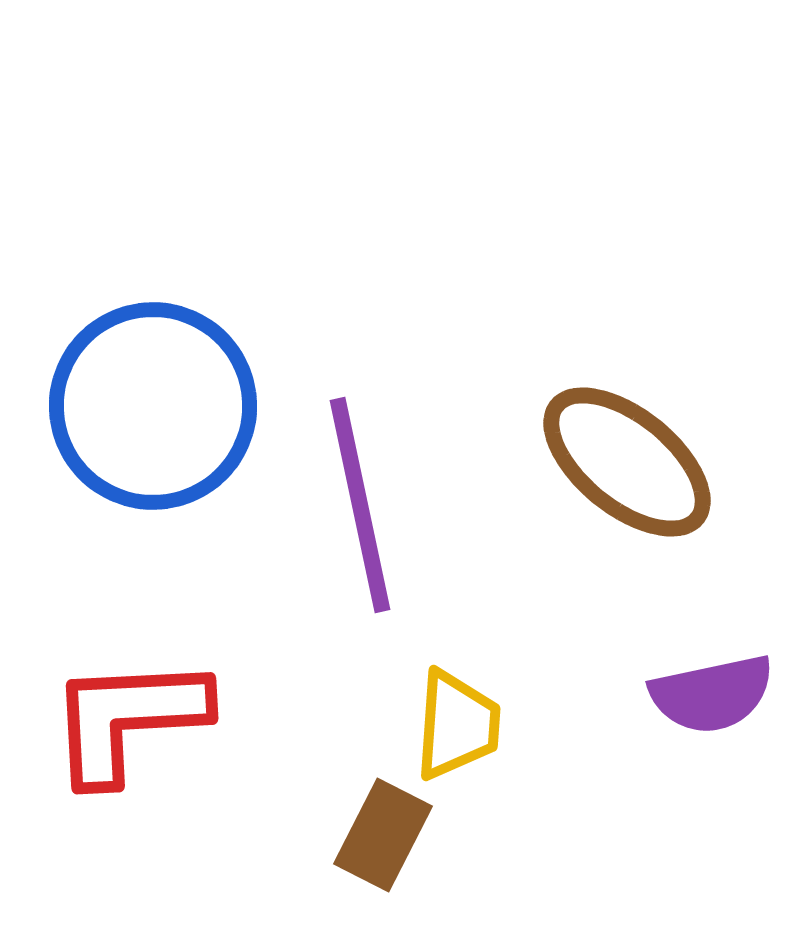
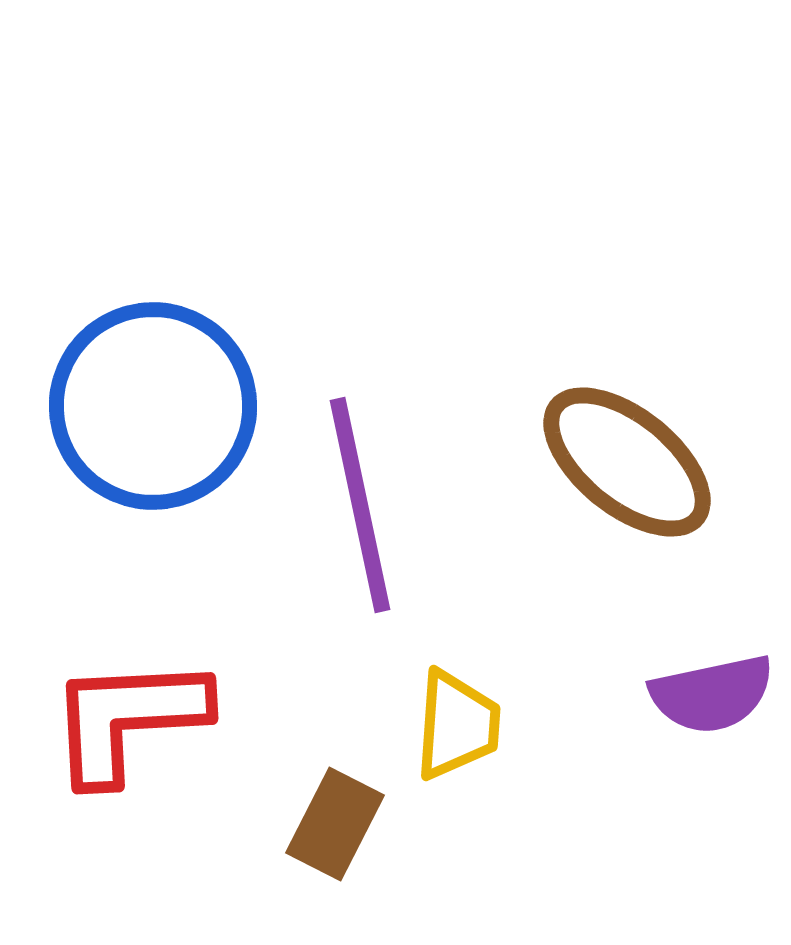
brown rectangle: moved 48 px left, 11 px up
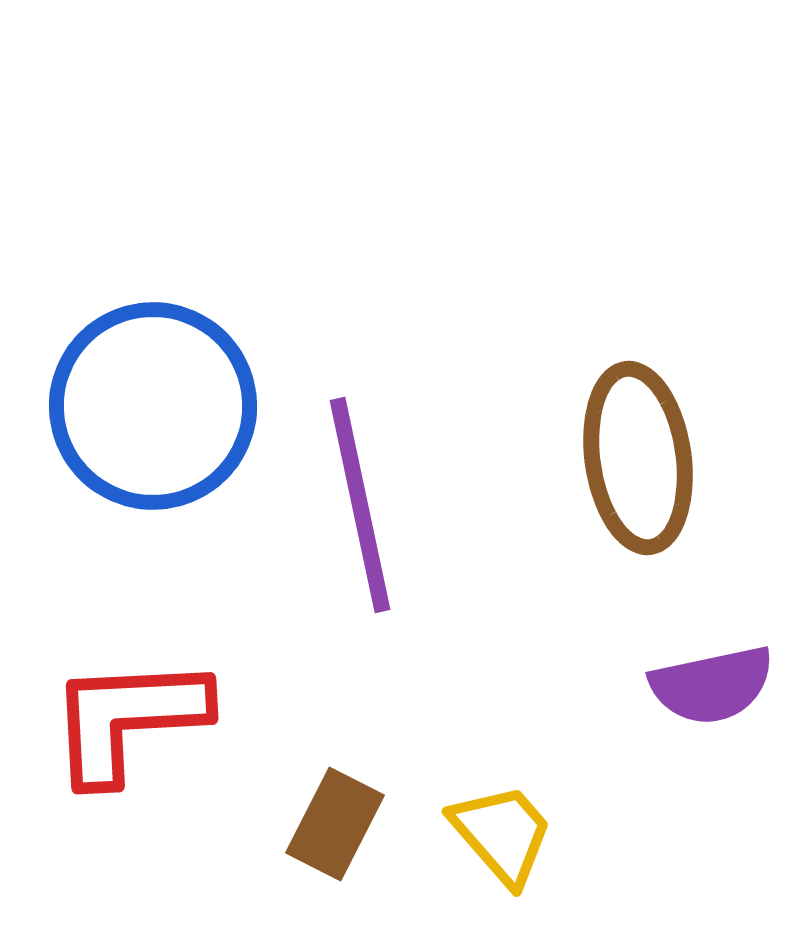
brown ellipse: moved 11 px right, 4 px up; rotated 43 degrees clockwise
purple semicircle: moved 9 px up
yellow trapezoid: moved 45 px right, 109 px down; rotated 45 degrees counterclockwise
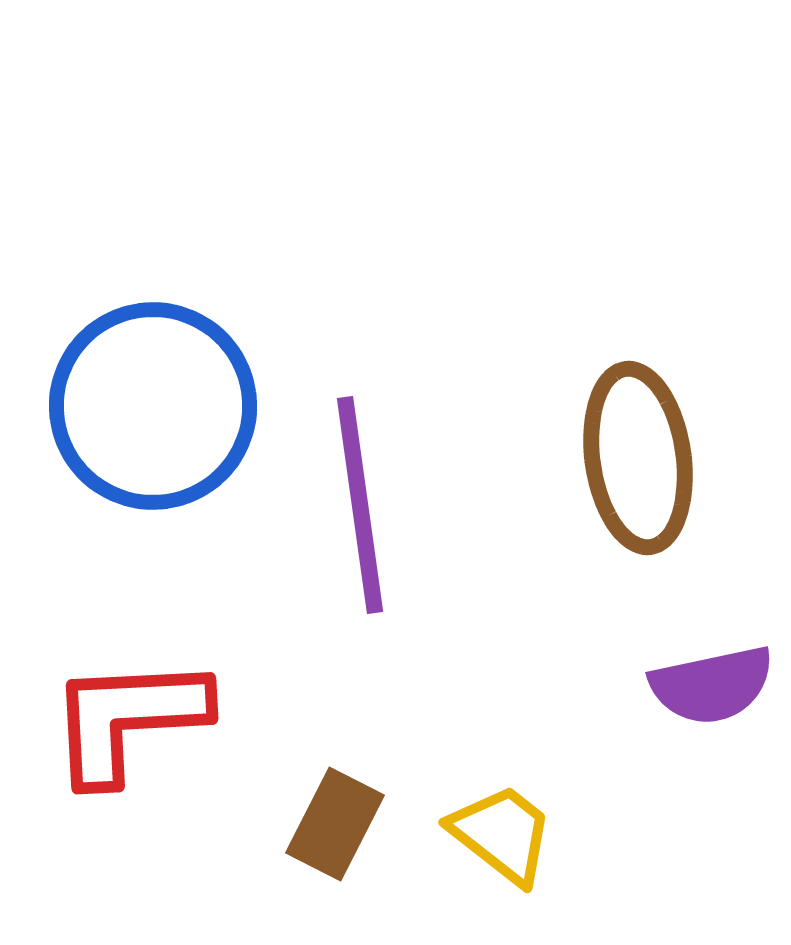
purple line: rotated 4 degrees clockwise
yellow trapezoid: rotated 11 degrees counterclockwise
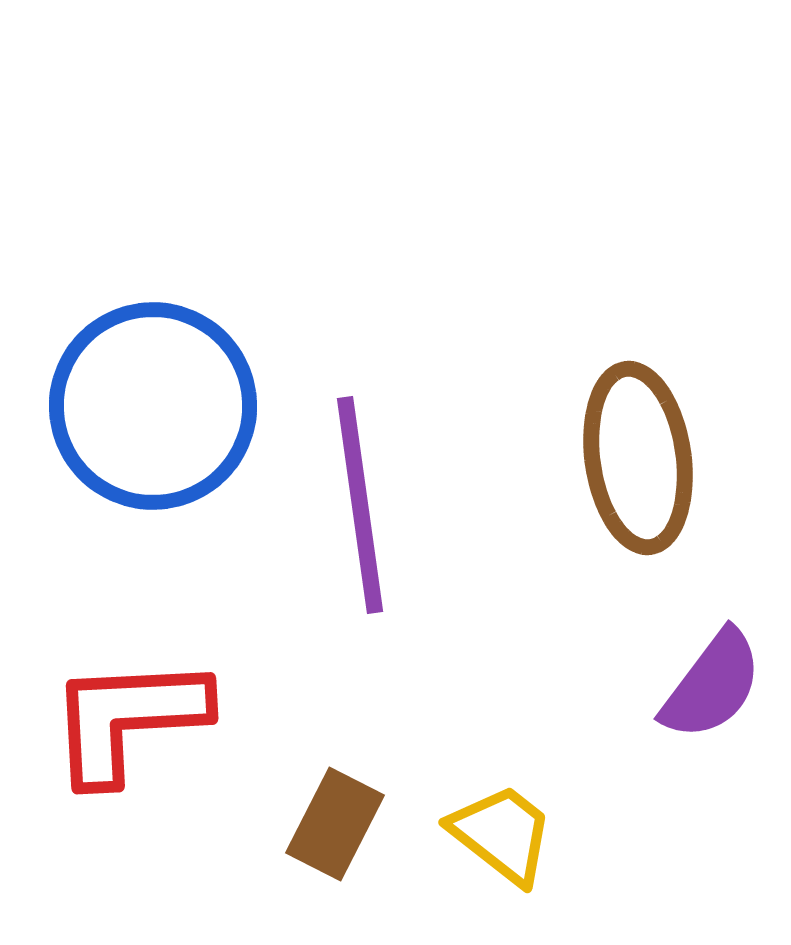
purple semicircle: rotated 41 degrees counterclockwise
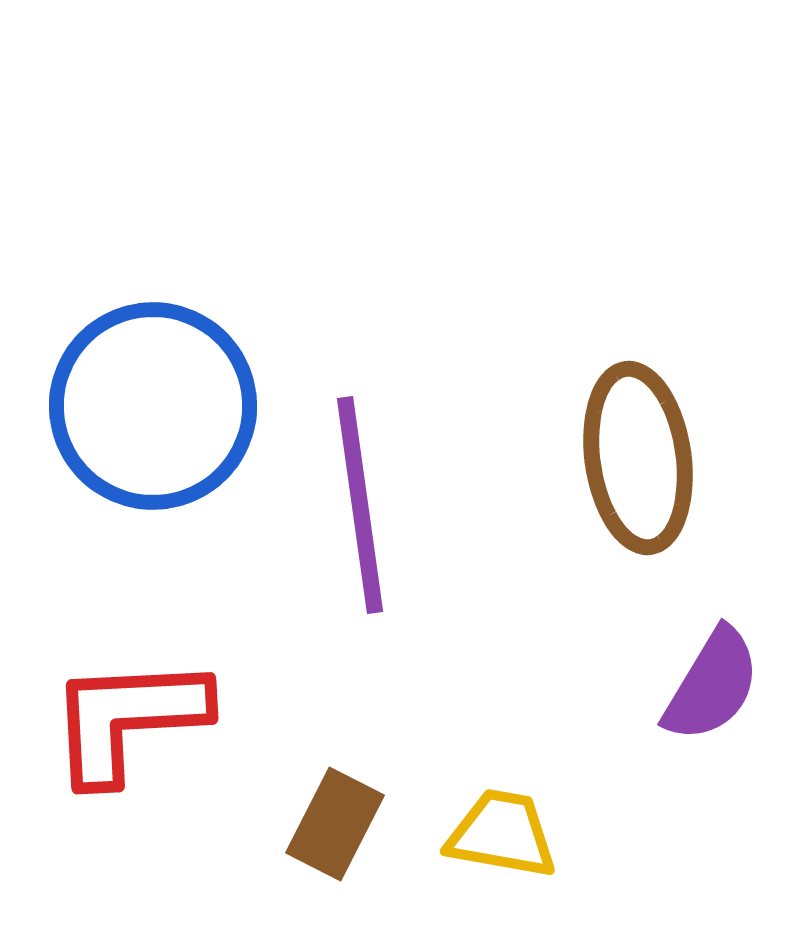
purple semicircle: rotated 6 degrees counterclockwise
yellow trapezoid: rotated 28 degrees counterclockwise
